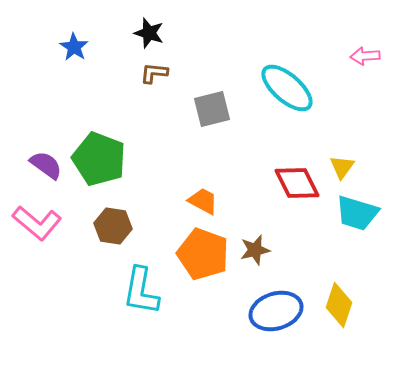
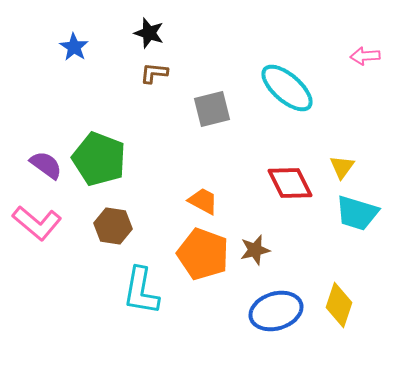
red diamond: moved 7 px left
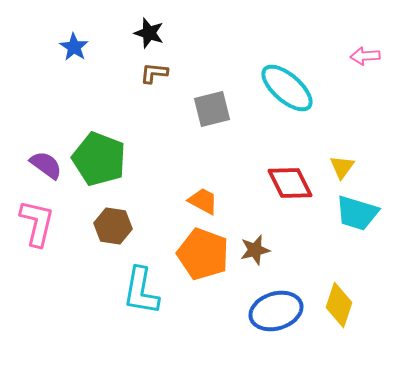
pink L-shape: rotated 117 degrees counterclockwise
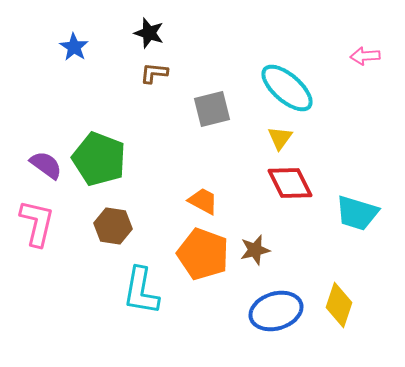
yellow triangle: moved 62 px left, 29 px up
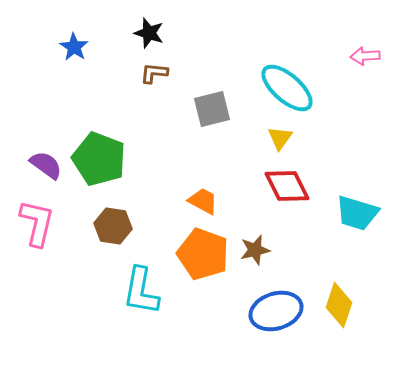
red diamond: moved 3 px left, 3 px down
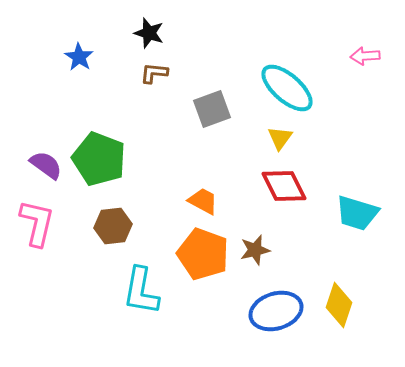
blue star: moved 5 px right, 10 px down
gray square: rotated 6 degrees counterclockwise
red diamond: moved 3 px left
brown hexagon: rotated 15 degrees counterclockwise
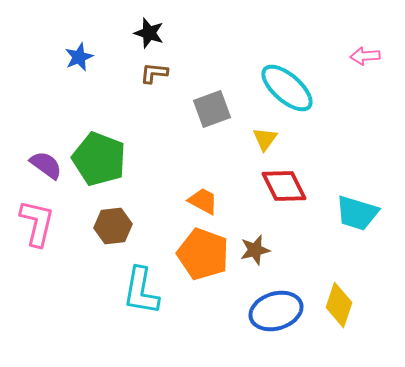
blue star: rotated 16 degrees clockwise
yellow triangle: moved 15 px left, 1 px down
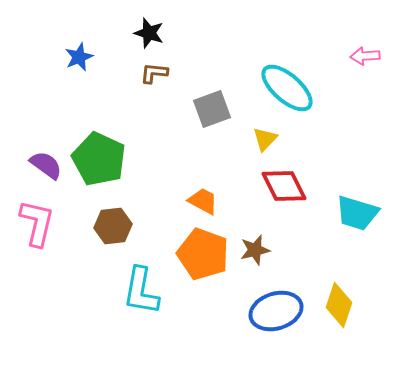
yellow triangle: rotated 8 degrees clockwise
green pentagon: rotated 4 degrees clockwise
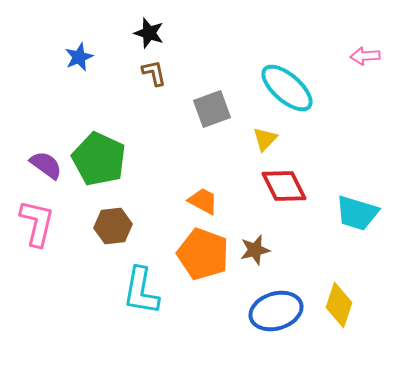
brown L-shape: rotated 72 degrees clockwise
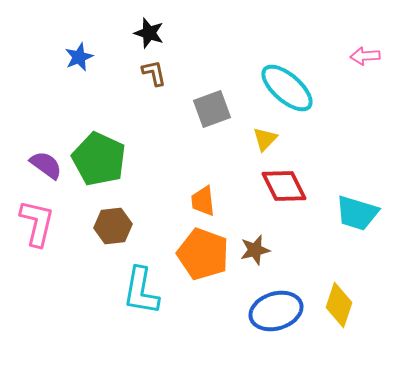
orange trapezoid: rotated 124 degrees counterclockwise
